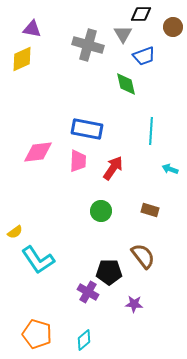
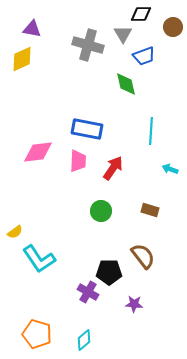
cyan L-shape: moved 1 px right, 1 px up
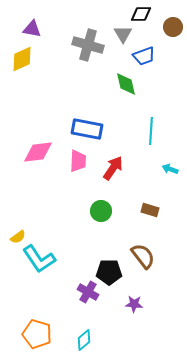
yellow semicircle: moved 3 px right, 5 px down
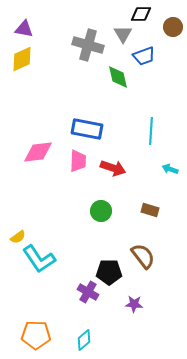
purple triangle: moved 8 px left
green diamond: moved 8 px left, 7 px up
red arrow: rotated 75 degrees clockwise
orange pentagon: moved 1 px left, 1 px down; rotated 16 degrees counterclockwise
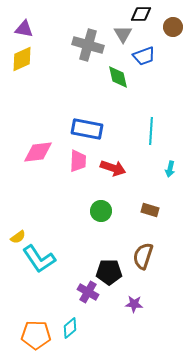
cyan arrow: rotated 98 degrees counterclockwise
brown semicircle: rotated 124 degrees counterclockwise
cyan diamond: moved 14 px left, 12 px up
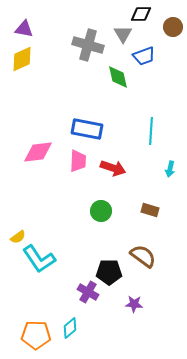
brown semicircle: rotated 108 degrees clockwise
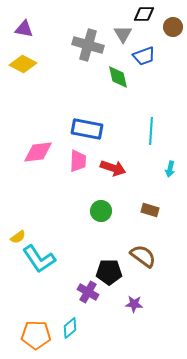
black diamond: moved 3 px right
yellow diamond: moved 1 px right, 5 px down; rotated 52 degrees clockwise
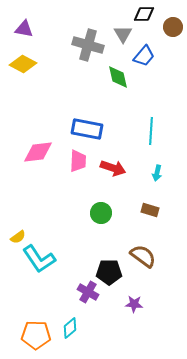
blue trapezoid: rotated 30 degrees counterclockwise
cyan arrow: moved 13 px left, 4 px down
green circle: moved 2 px down
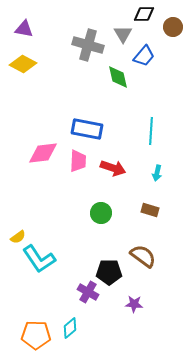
pink diamond: moved 5 px right, 1 px down
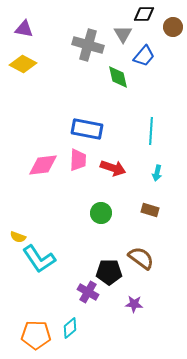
pink diamond: moved 12 px down
pink trapezoid: moved 1 px up
yellow semicircle: rotated 56 degrees clockwise
brown semicircle: moved 2 px left, 2 px down
